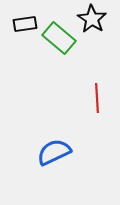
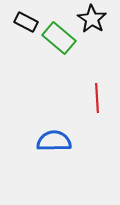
black rectangle: moved 1 px right, 2 px up; rotated 35 degrees clockwise
blue semicircle: moved 11 px up; rotated 24 degrees clockwise
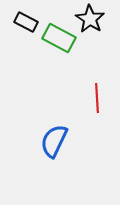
black star: moved 2 px left
green rectangle: rotated 12 degrees counterclockwise
blue semicircle: rotated 64 degrees counterclockwise
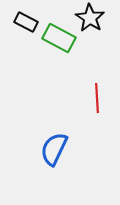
black star: moved 1 px up
blue semicircle: moved 8 px down
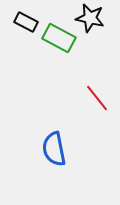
black star: rotated 20 degrees counterclockwise
red line: rotated 36 degrees counterclockwise
blue semicircle: rotated 36 degrees counterclockwise
